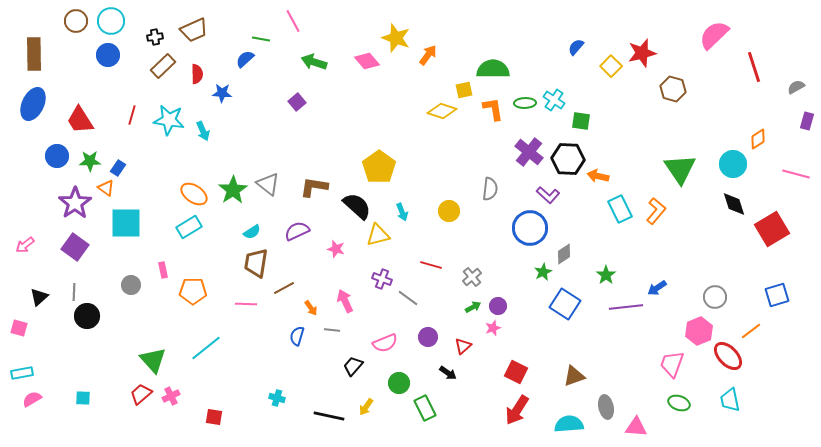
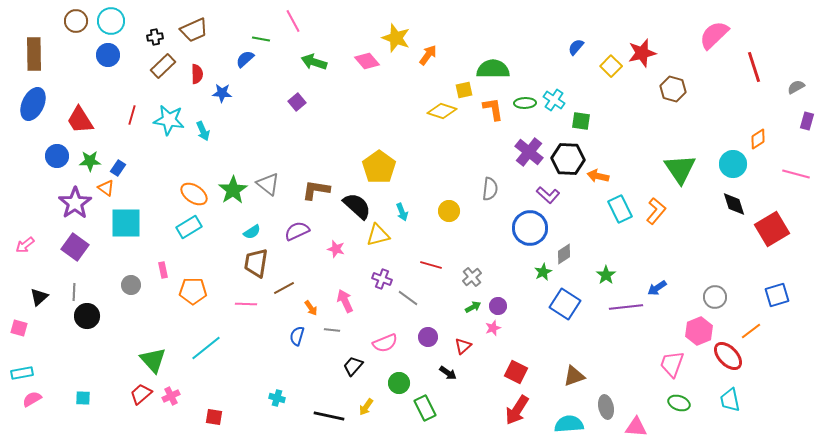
brown L-shape at (314, 187): moved 2 px right, 3 px down
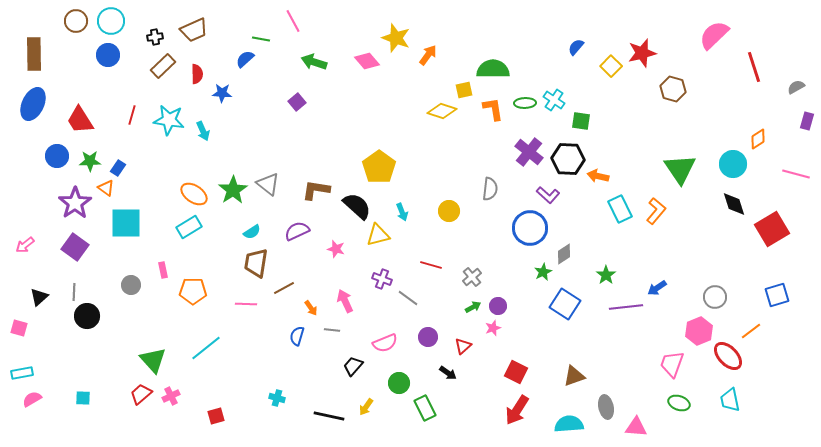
red square at (214, 417): moved 2 px right, 1 px up; rotated 24 degrees counterclockwise
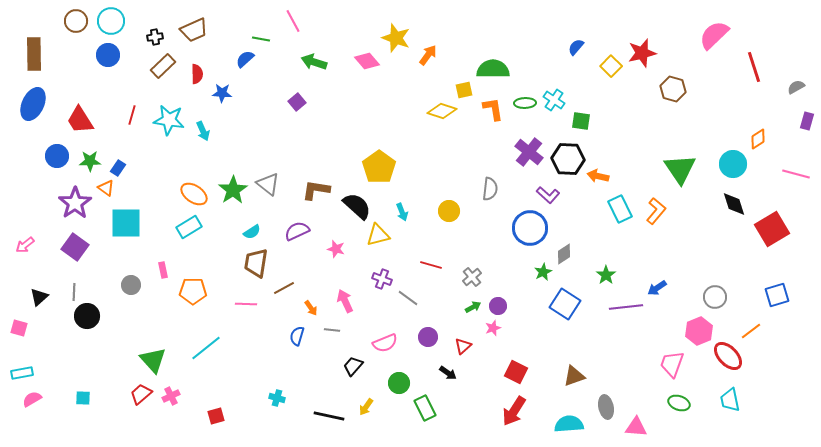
red arrow at (517, 410): moved 3 px left, 1 px down
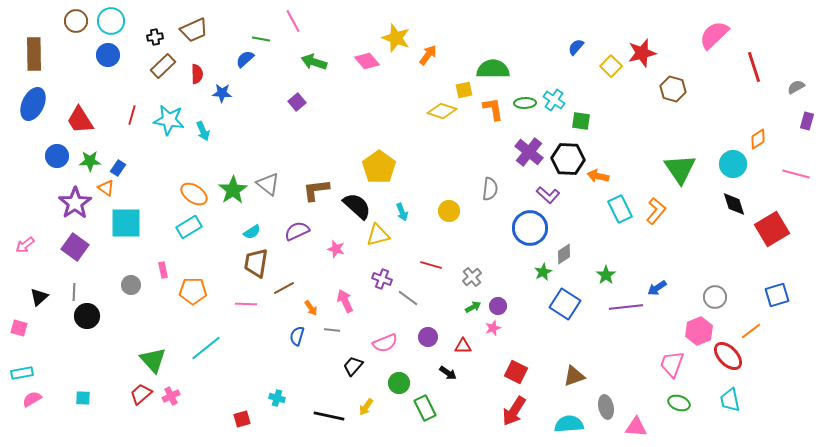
brown L-shape at (316, 190): rotated 16 degrees counterclockwise
red triangle at (463, 346): rotated 42 degrees clockwise
red square at (216, 416): moved 26 px right, 3 px down
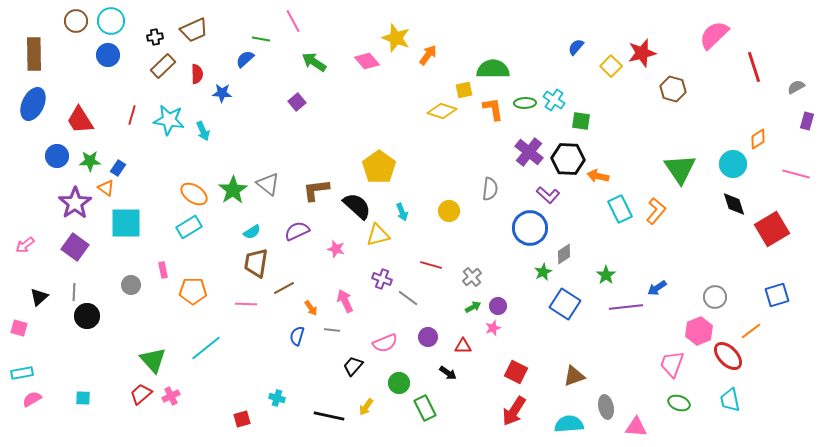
green arrow at (314, 62): rotated 15 degrees clockwise
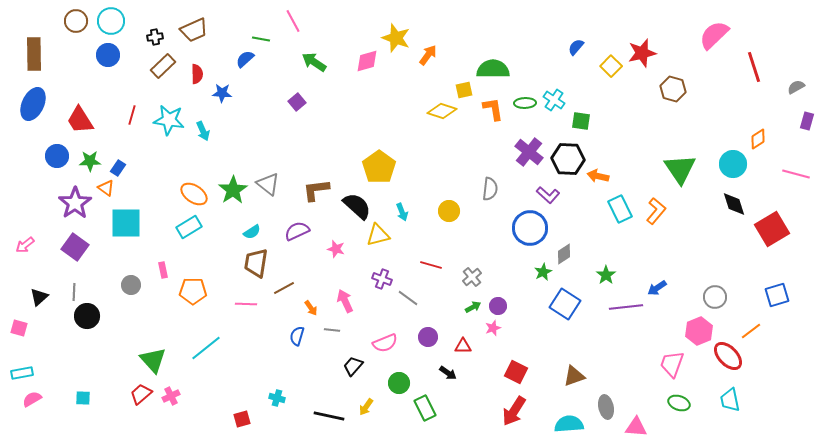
pink diamond at (367, 61): rotated 65 degrees counterclockwise
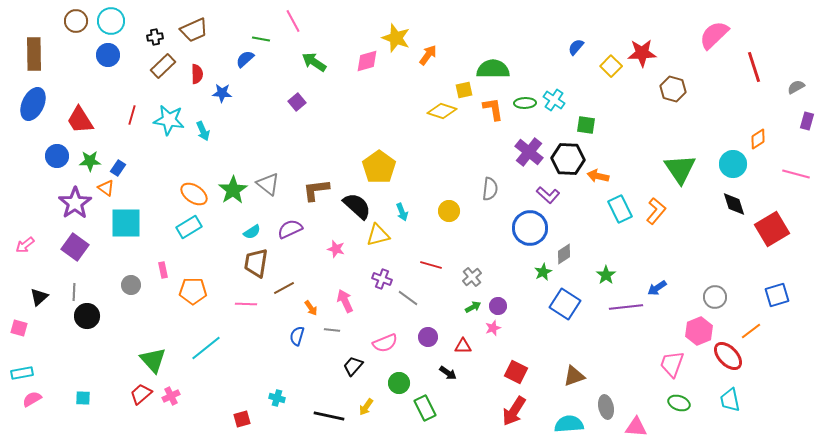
red star at (642, 53): rotated 12 degrees clockwise
green square at (581, 121): moved 5 px right, 4 px down
purple semicircle at (297, 231): moved 7 px left, 2 px up
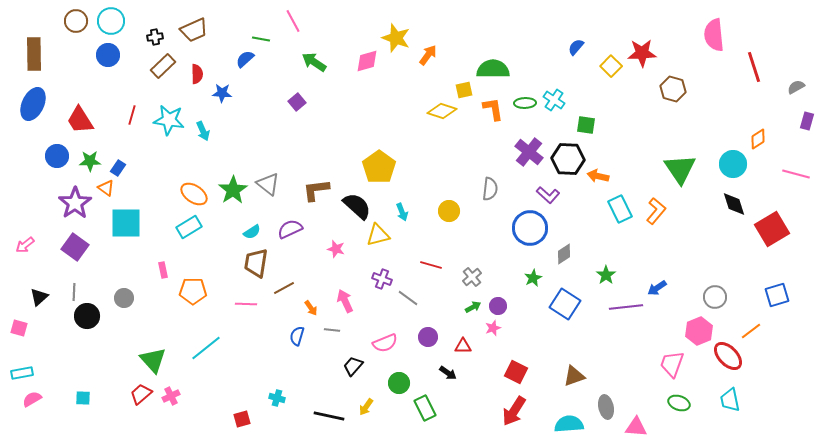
pink semicircle at (714, 35): rotated 52 degrees counterclockwise
green star at (543, 272): moved 10 px left, 6 px down
gray circle at (131, 285): moved 7 px left, 13 px down
